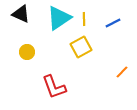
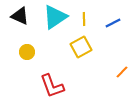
black triangle: moved 1 px left, 2 px down
cyan triangle: moved 4 px left, 1 px up
red L-shape: moved 2 px left, 1 px up
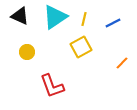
yellow line: rotated 16 degrees clockwise
orange line: moved 9 px up
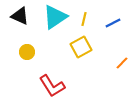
red L-shape: rotated 12 degrees counterclockwise
